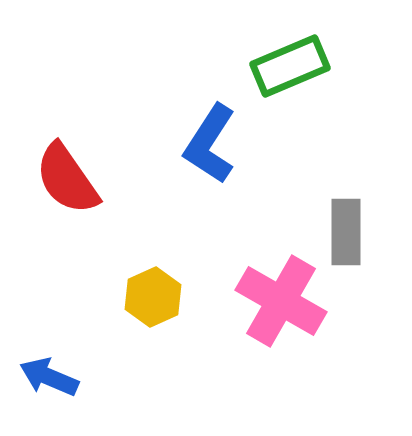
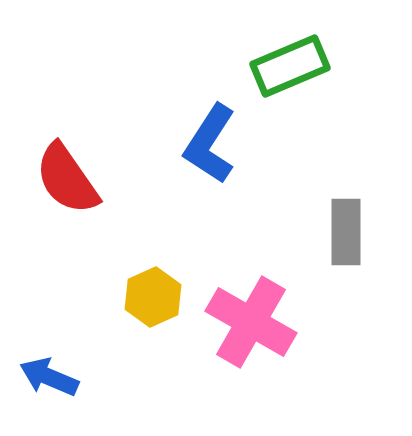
pink cross: moved 30 px left, 21 px down
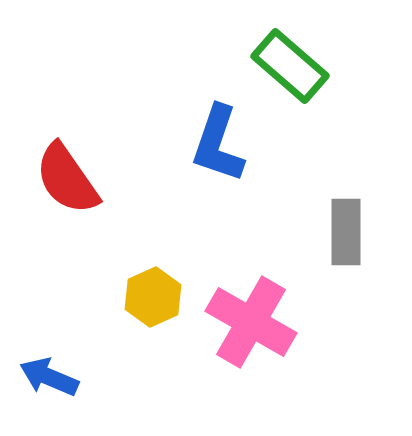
green rectangle: rotated 64 degrees clockwise
blue L-shape: moved 8 px right; rotated 14 degrees counterclockwise
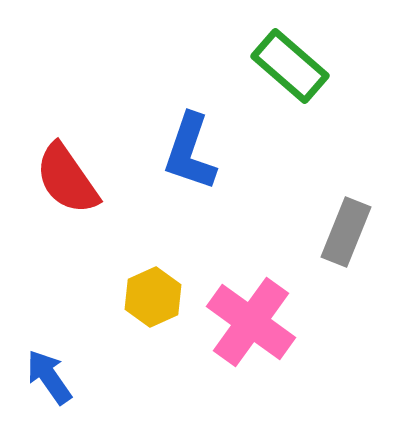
blue L-shape: moved 28 px left, 8 px down
gray rectangle: rotated 22 degrees clockwise
pink cross: rotated 6 degrees clockwise
blue arrow: rotated 32 degrees clockwise
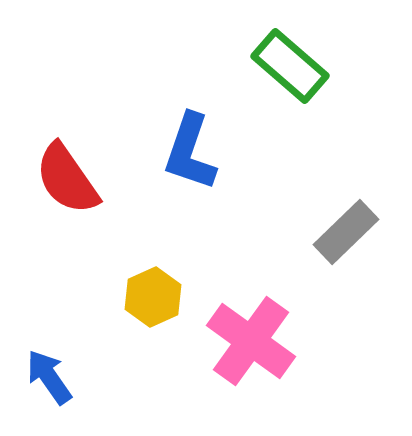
gray rectangle: rotated 24 degrees clockwise
pink cross: moved 19 px down
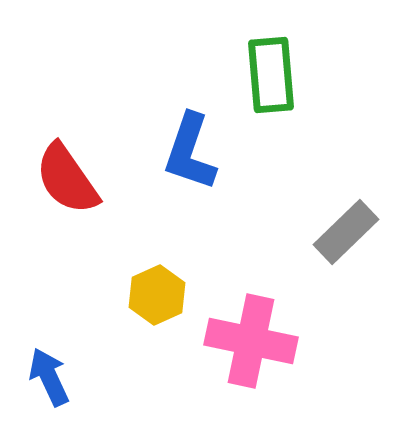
green rectangle: moved 19 px left, 9 px down; rotated 44 degrees clockwise
yellow hexagon: moved 4 px right, 2 px up
pink cross: rotated 24 degrees counterclockwise
blue arrow: rotated 10 degrees clockwise
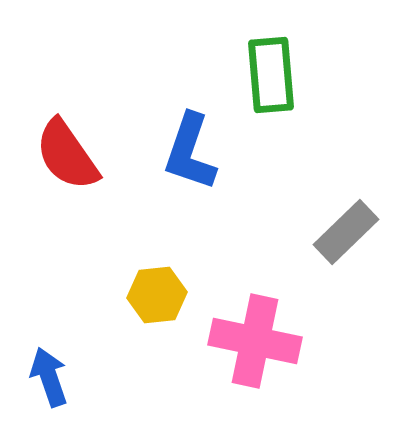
red semicircle: moved 24 px up
yellow hexagon: rotated 18 degrees clockwise
pink cross: moved 4 px right
blue arrow: rotated 6 degrees clockwise
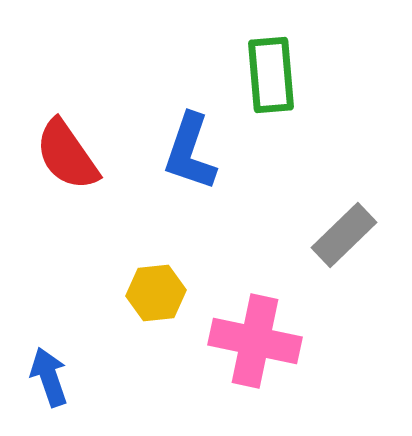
gray rectangle: moved 2 px left, 3 px down
yellow hexagon: moved 1 px left, 2 px up
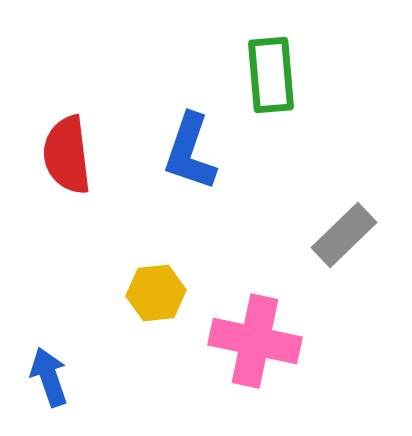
red semicircle: rotated 28 degrees clockwise
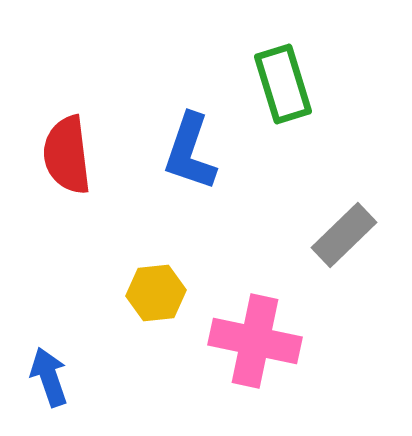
green rectangle: moved 12 px right, 9 px down; rotated 12 degrees counterclockwise
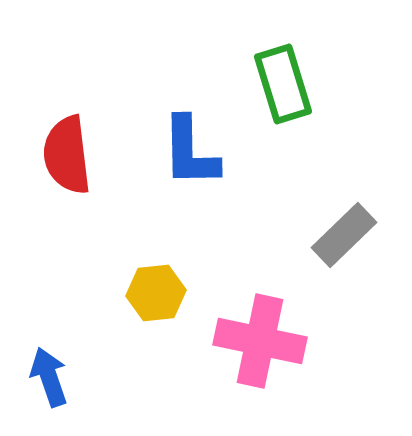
blue L-shape: rotated 20 degrees counterclockwise
pink cross: moved 5 px right
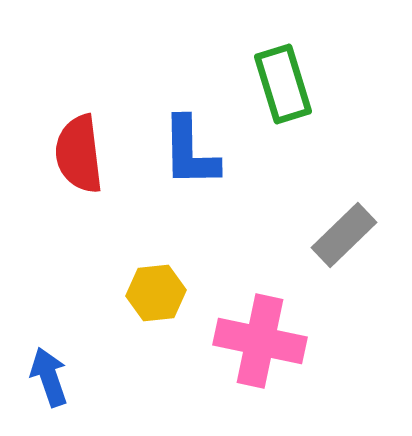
red semicircle: moved 12 px right, 1 px up
